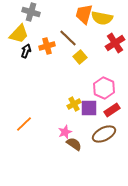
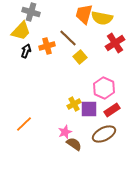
yellow trapezoid: moved 2 px right, 3 px up
purple square: moved 1 px down
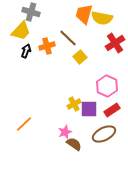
pink hexagon: moved 3 px right, 2 px up
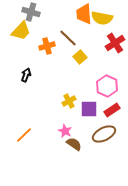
orange trapezoid: rotated 20 degrees counterclockwise
black arrow: moved 24 px down
yellow cross: moved 5 px left, 3 px up
orange line: moved 11 px down
pink star: moved 1 px up; rotated 24 degrees counterclockwise
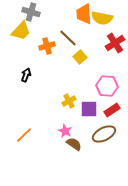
pink hexagon: rotated 20 degrees counterclockwise
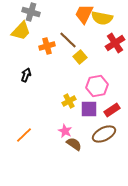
orange trapezoid: rotated 30 degrees clockwise
brown line: moved 2 px down
pink hexagon: moved 10 px left; rotated 15 degrees counterclockwise
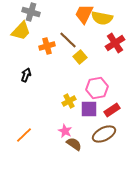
pink hexagon: moved 2 px down
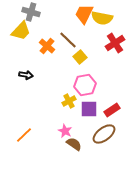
orange cross: rotated 35 degrees counterclockwise
black arrow: rotated 80 degrees clockwise
pink hexagon: moved 12 px left, 3 px up
brown ellipse: rotated 10 degrees counterclockwise
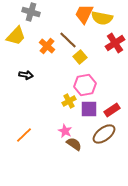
yellow trapezoid: moved 5 px left, 5 px down
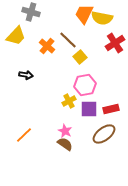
red rectangle: moved 1 px left, 1 px up; rotated 21 degrees clockwise
brown semicircle: moved 9 px left
